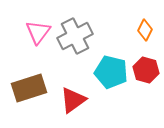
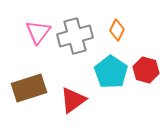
orange diamond: moved 28 px left
gray cross: rotated 12 degrees clockwise
cyan pentagon: rotated 20 degrees clockwise
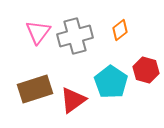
orange diamond: moved 3 px right; rotated 25 degrees clockwise
cyan pentagon: moved 10 px down
brown rectangle: moved 6 px right, 1 px down
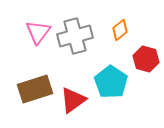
red hexagon: moved 11 px up
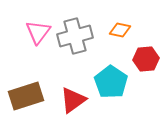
orange diamond: rotated 50 degrees clockwise
red hexagon: rotated 20 degrees counterclockwise
brown rectangle: moved 9 px left, 7 px down
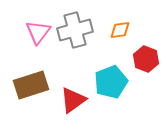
orange diamond: rotated 20 degrees counterclockwise
gray cross: moved 6 px up
red hexagon: rotated 25 degrees clockwise
cyan pentagon: rotated 16 degrees clockwise
brown rectangle: moved 5 px right, 11 px up
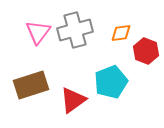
orange diamond: moved 1 px right, 3 px down
red hexagon: moved 8 px up
